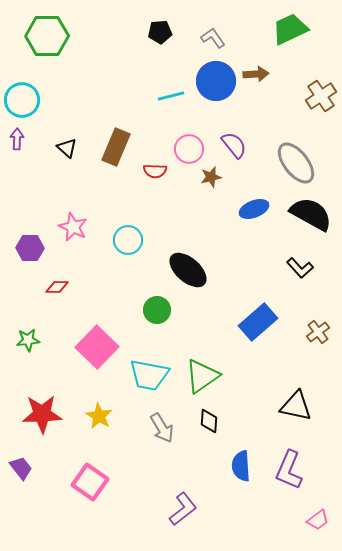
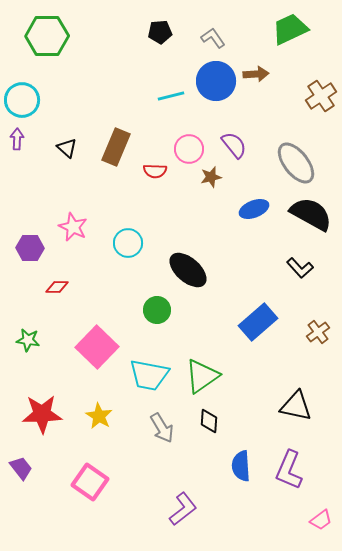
cyan circle at (128, 240): moved 3 px down
green star at (28, 340): rotated 15 degrees clockwise
pink trapezoid at (318, 520): moved 3 px right
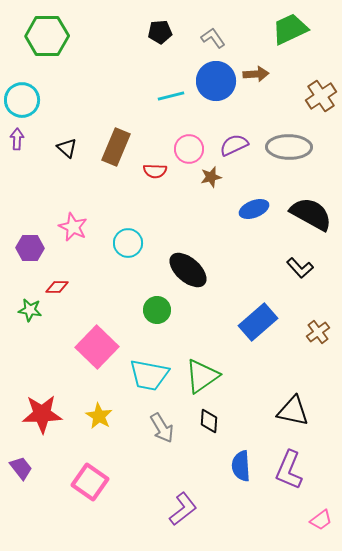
purple semicircle at (234, 145): rotated 76 degrees counterclockwise
gray ellipse at (296, 163): moved 7 px left, 16 px up; rotated 51 degrees counterclockwise
green star at (28, 340): moved 2 px right, 30 px up
black triangle at (296, 406): moved 3 px left, 5 px down
